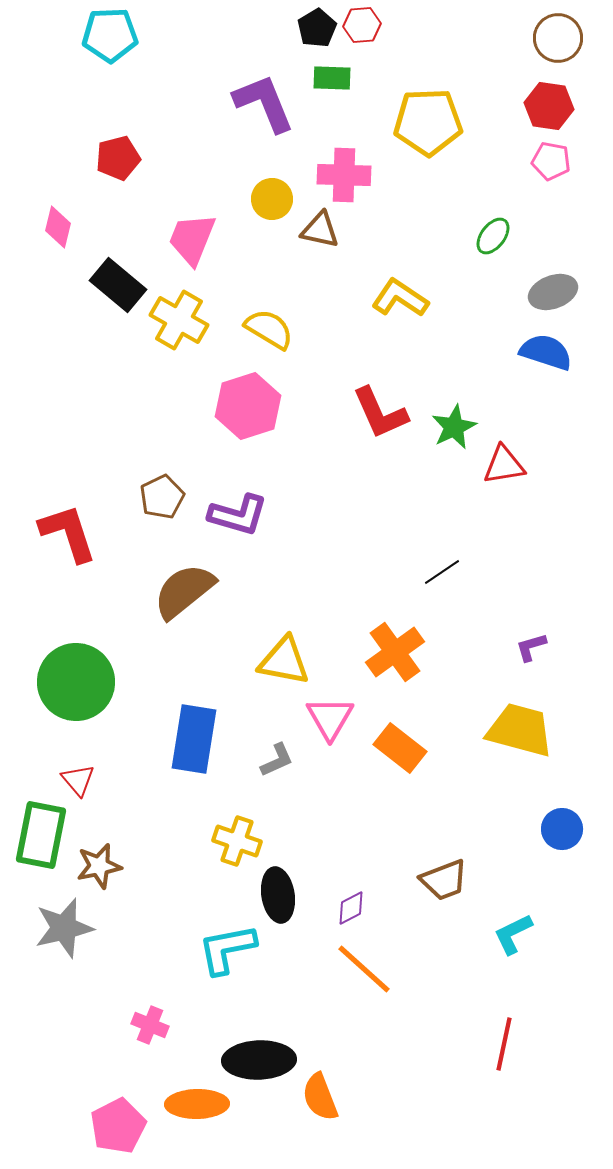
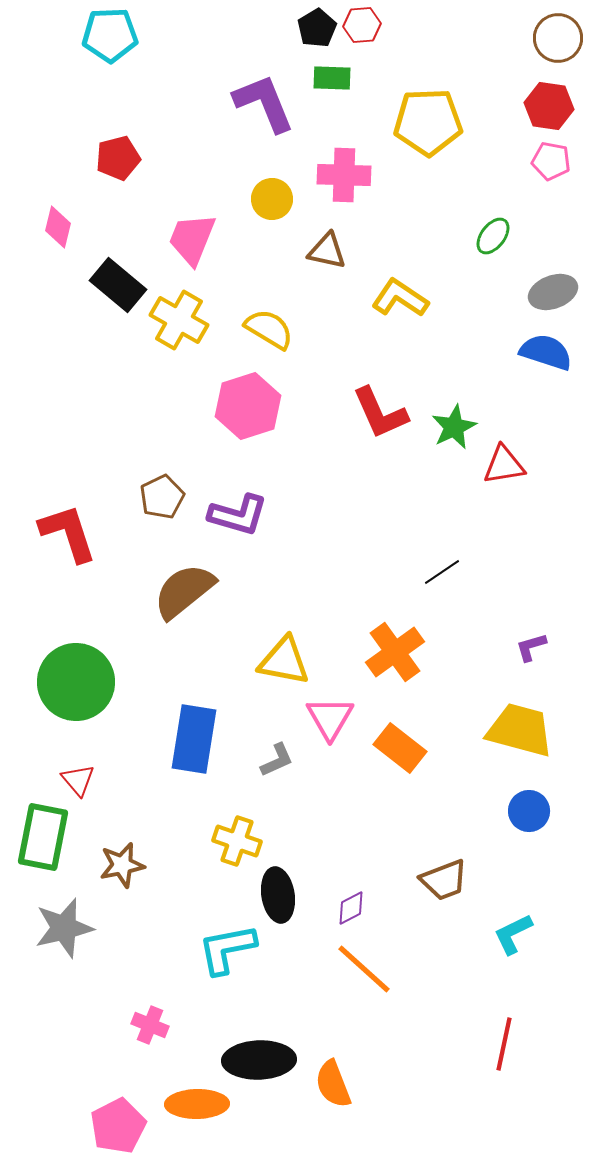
brown triangle at (320, 230): moved 7 px right, 21 px down
blue circle at (562, 829): moved 33 px left, 18 px up
green rectangle at (41, 835): moved 2 px right, 2 px down
brown star at (99, 866): moved 23 px right, 1 px up
orange semicircle at (320, 1097): moved 13 px right, 13 px up
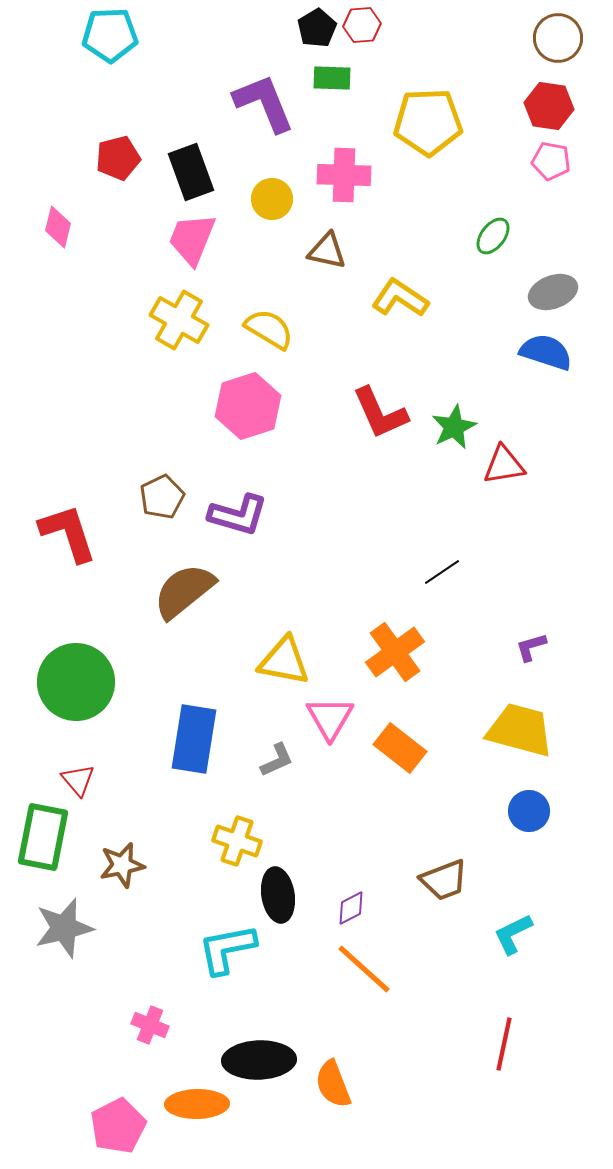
black rectangle at (118, 285): moved 73 px right, 113 px up; rotated 30 degrees clockwise
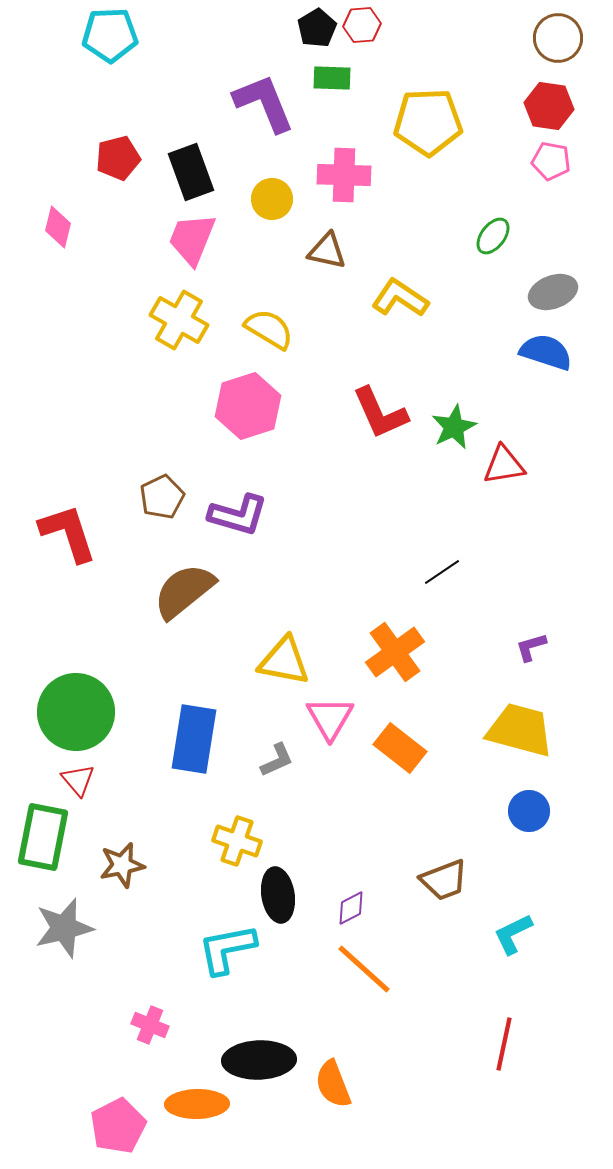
green circle at (76, 682): moved 30 px down
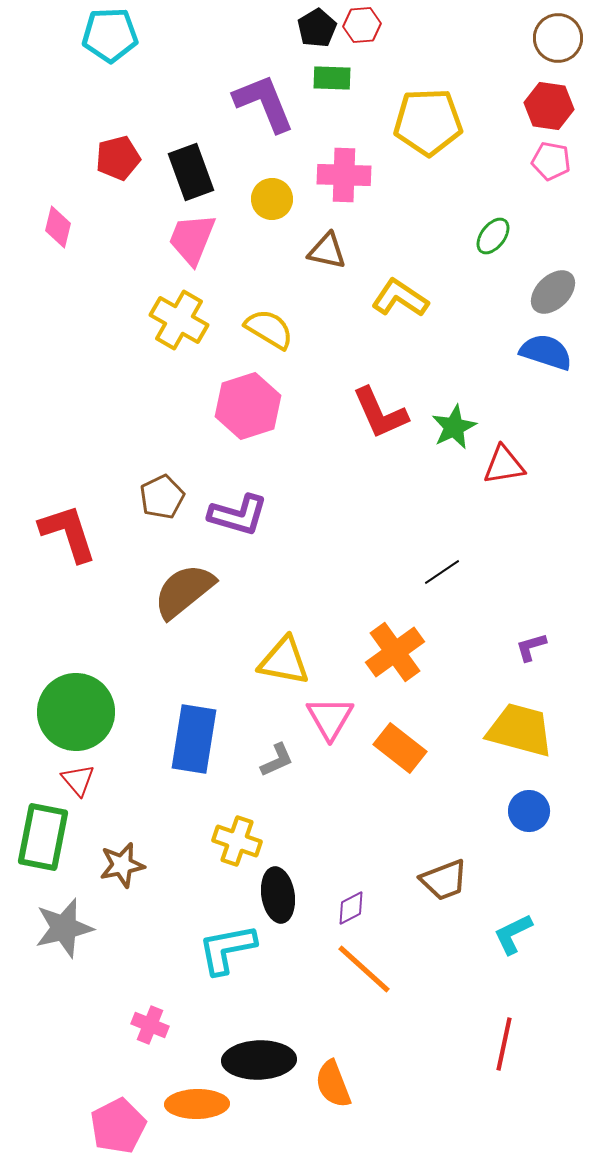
gray ellipse at (553, 292): rotated 24 degrees counterclockwise
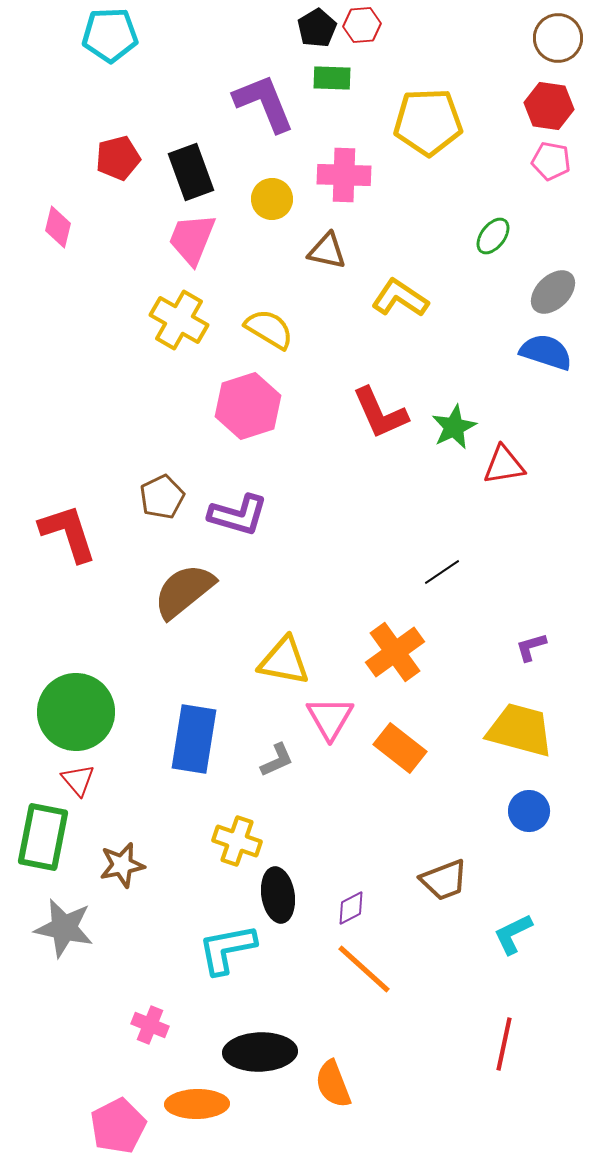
gray star at (64, 928): rotated 26 degrees clockwise
black ellipse at (259, 1060): moved 1 px right, 8 px up
